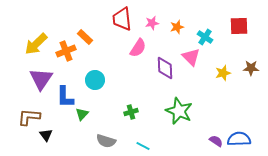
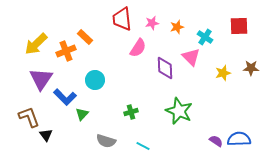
blue L-shape: rotated 45 degrees counterclockwise
brown L-shape: rotated 65 degrees clockwise
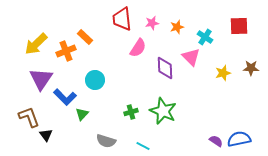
green star: moved 16 px left
blue semicircle: rotated 10 degrees counterclockwise
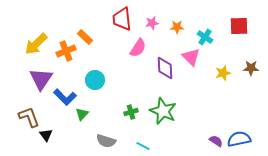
orange star: rotated 16 degrees clockwise
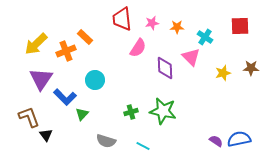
red square: moved 1 px right
green star: rotated 12 degrees counterclockwise
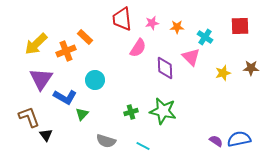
blue L-shape: rotated 15 degrees counterclockwise
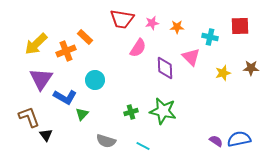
red trapezoid: rotated 75 degrees counterclockwise
cyan cross: moved 5 px right; rotated 21 degrees counterclockwise
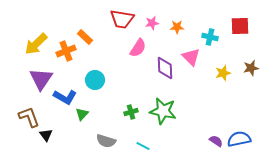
brown star: rotated 14 degrees counterclockwise
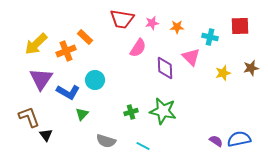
blue L-shape: moved 3 px right, 5 px up
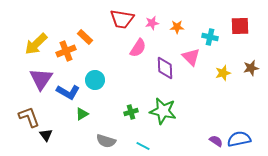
green triangle: rotated 16 degrees clockwise
